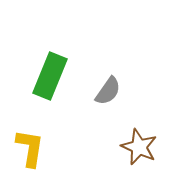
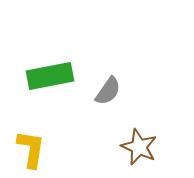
green rectangle: rotated 57 degrees clockwise
yellow L-shape: moved 1 px right, 1 px down
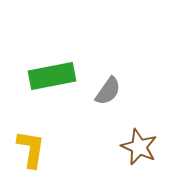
green rectangle: moved 2 px right
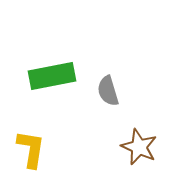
gray semicircle: rotated 128 degrees clockwise
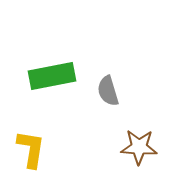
brown star: rotated 21 degrees counterclockwise
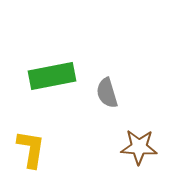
gray semicircle: moved 1 px left, 2 px down
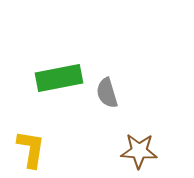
green rectangle: moved 7 px right, 2 px down
brown star: moved 4 px down
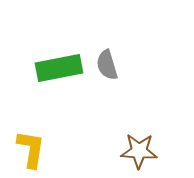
green rectangle: moved 10 px up
gray semicircle: moved 28 px up
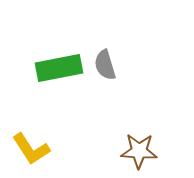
gray semicircle: moved 2 px left
yellow L-shape: rotated 138 degrees clockwise
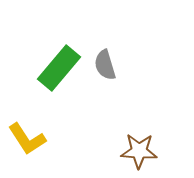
green rectangle: rotated 39 degrees counterclockwise
yellow L-shape: moved 4 px left, 10 px up
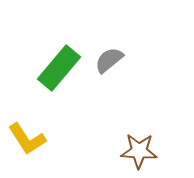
gray semicircle: moved 4 px right, 5 px up; rotated 68 degrees clockwise
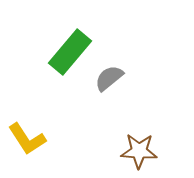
gray semicircle: moved 18 px down
green rectangle: moved 11 px right, 16 px up
